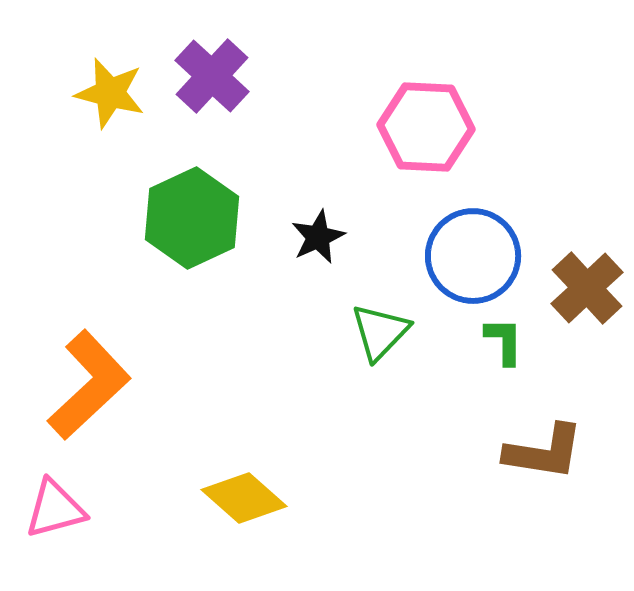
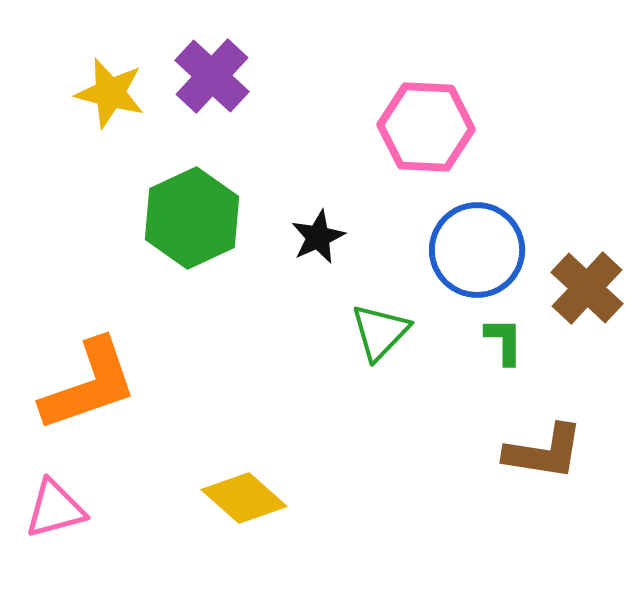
blue circle: moved 4 px right, 6 px up
brown cross: rotated 4 degrees counterclockwise
orange L-shape: rotated 24 degrees clockwise
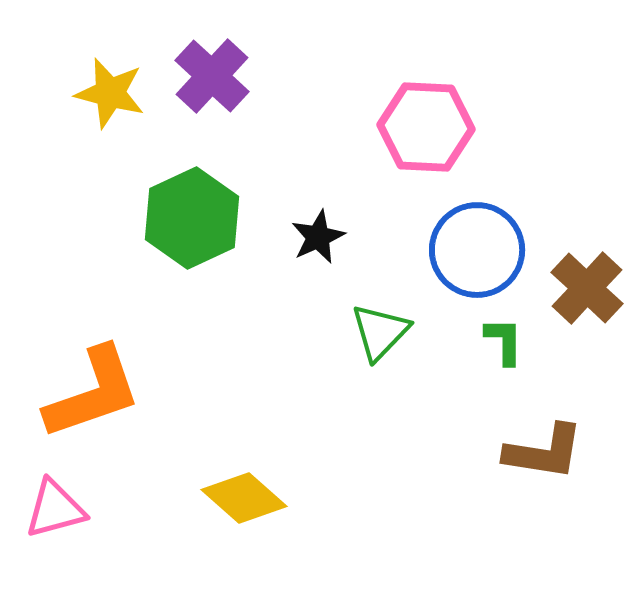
orange L-shape: moved 4 px right, 8 px down
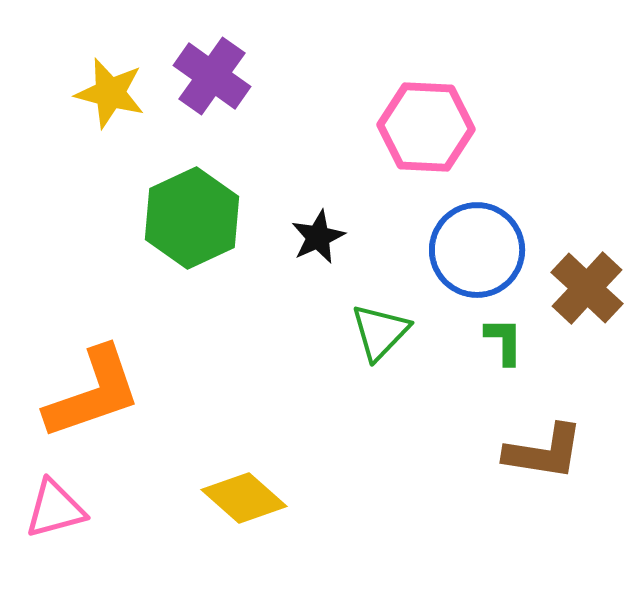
purple cross: rotated 8 degrees counterclockwise
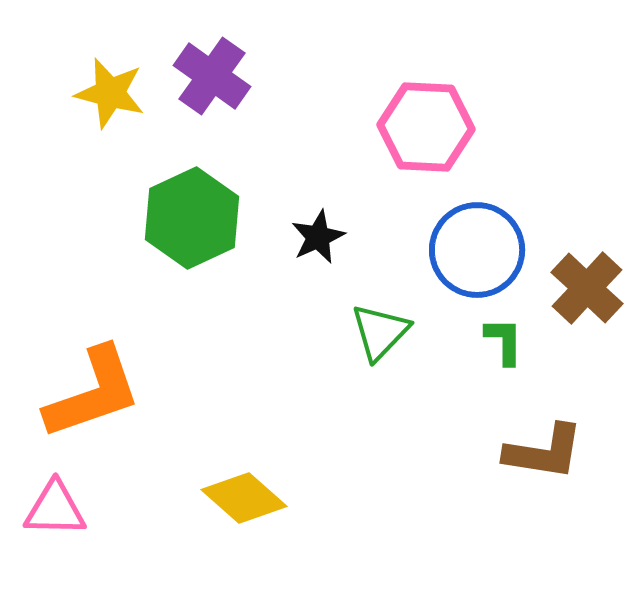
pink triangle: rotated 16 degrees clockwise
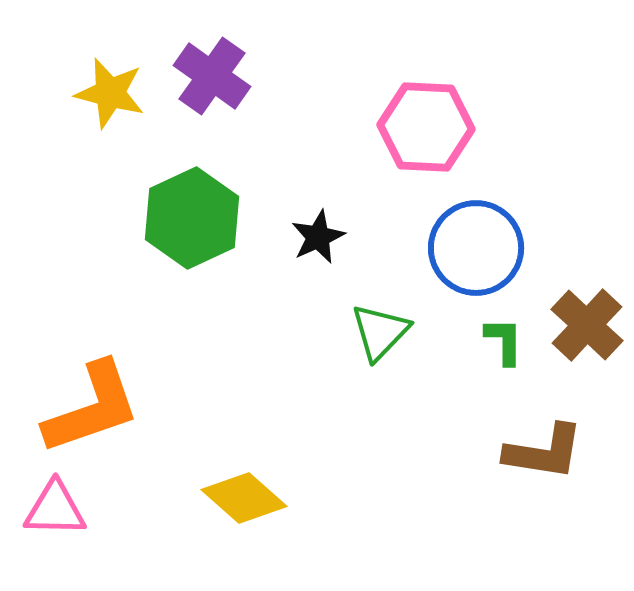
blue circle: moved 1 px left, 2 px up
brown cross: moved 37 px down
orange L-shape: moved 1 px left, 15 px down
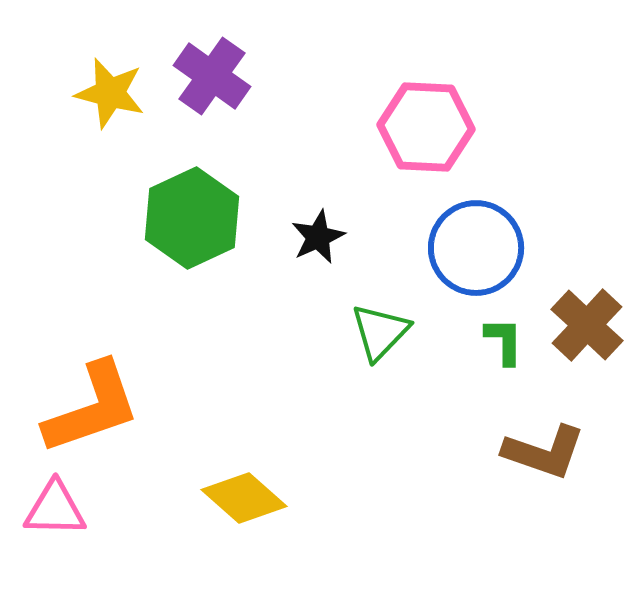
brown L-shape: rotated 10 degrees clockwise
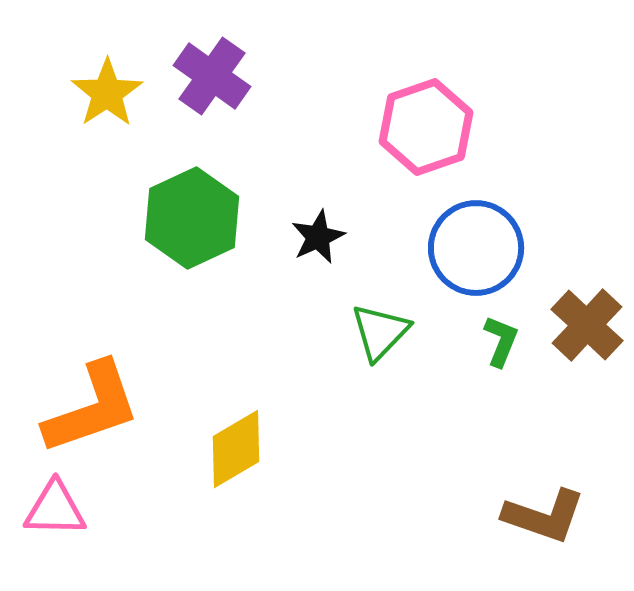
yellow star: moved 3 px left; rotated 24 degrees clockwise
pink hexagon: rotated 22 degrees counterclockwise
green L-shape: moved 3 px left; rotated 22 degrees clockwise
brown L-shape: moved 64 px down
yellow diamond: moved 8 px left, 49 px up; rotated 72 degrees counterclockwise
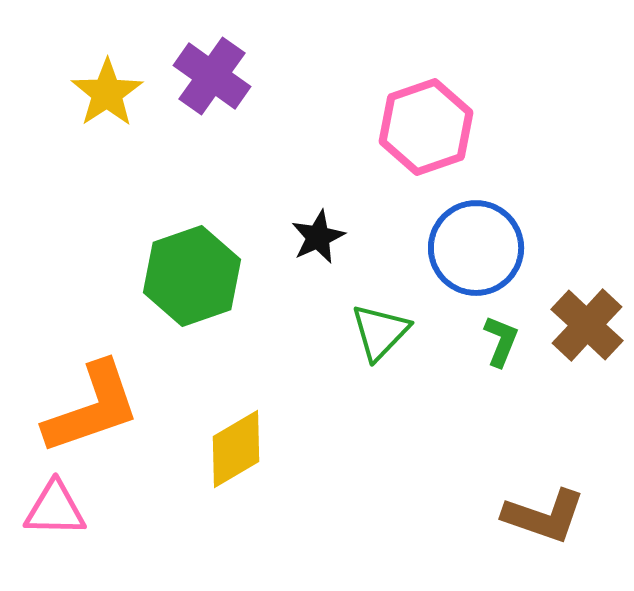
green hexagon: moved 58 px down; rotated 6 degrees clockwise
